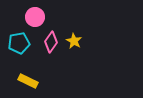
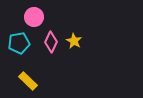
pink circle: moved 1 px left
pink diamond: rotated 10 degrees counterclockwise
yellow rectangle: rotated 18 degrees clockwise
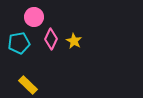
pink diamond: moved 3 px up
yellow rectangle: moved 4 px down
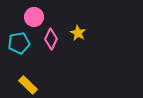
yellow star: moved 4 px right, 8 px up
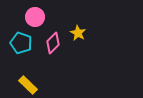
pink circle: moved 1 px right
pink diamond: moved 2 px right, 4 px down; rotated 20 degrees clockwise
cyan pentagon: moved 2 px right; rotated 30 degrees clockwise
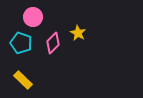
pink circle: moved 2 px left
yellow rectangle: moved 5 px left, 5 px up
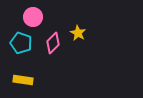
yellow rectangle: rotated 36 degrees counterclockwise
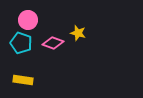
pink circle: moved 5 px left, 3 px down
yellow star: rotated 14 degrees counterclockwise
pink diamond: rotated 65 degrees clockwise
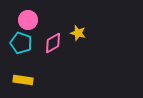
pink diamond: rotated 50 degrees counterclockwise
